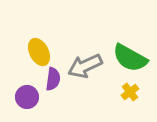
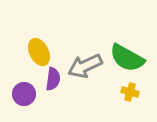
green semicircle: moved 3 px left
yellow cross: rotated 36 degrees counterclockwise
purple circle: moved 3 px left, 3 px up
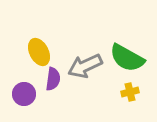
yellow cross: rotated 30 degrees counterclockwise
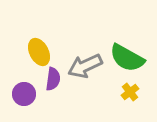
yellow cross: rotated 24 degrees counterclockwise
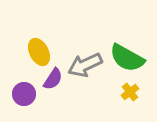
gray arrow: moved 1 px up
purple semicircle: rotated 25 degrees clockwise
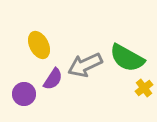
yellow ellipse: moved 7 px up
yellow cross: moved 14 px right, 4 px up
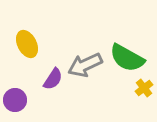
yellow ellipse: moved 12 px left, 1 px up
purple circle: moved 9 px left, 6 px down
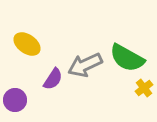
yellow ellipse: rotated 28 degrees counterclockwise
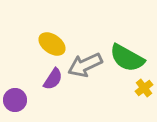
yellow ellipse: moved 25 px right
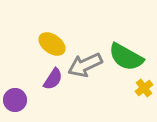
green semicircle: moved 1 px left, 1 px up
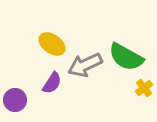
purple semicircle: moved 1 px left, 4 px down
